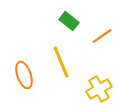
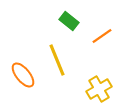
yellow line: moved 4 px left, 2 px up
orange ellipse: moved 1 px left; rotated 20 degrees counterclockwise
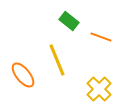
orange line: moved 1 px left, 1 px down; rotated 55 degrees clockwise
yellow cross: rotated 15 degrees counterclockwise
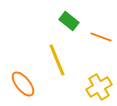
orange ellipse: moved 9 px down
yellow cross: moved 2 px up; rotated 15 degrees clockwise
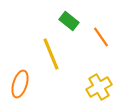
orange line: rotated 35 degrees clockwise
yellow line: moved 6 px left, 6 px up
orange ellipse: moved 3 px left; rotated 56 degrees clockwise
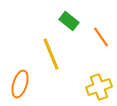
yellow cross: rotated 10 degrees clockwise
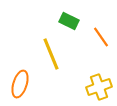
green rectangle: rotated 12 degrees counterclockwise
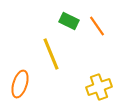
orange line: moved 4 px left, 11 px up
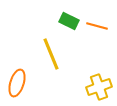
orange line: rotated 40 degrees counterclockwise
orange ellipse: moved 3 px left, 1 px up
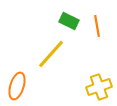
orange line: rotated 65 degrees clockwise
yellow line: rotated 64 degrees clockwise
orange ellipse: moved 3 px down
